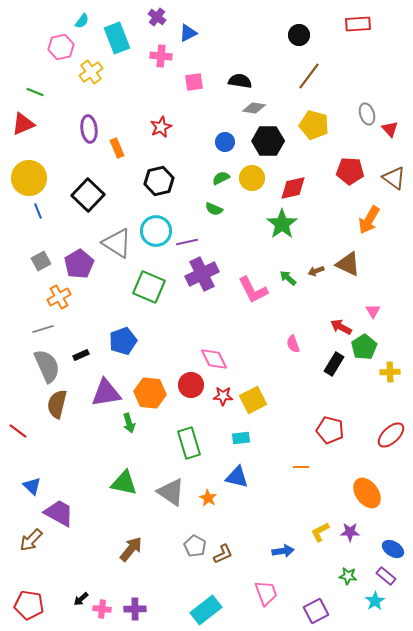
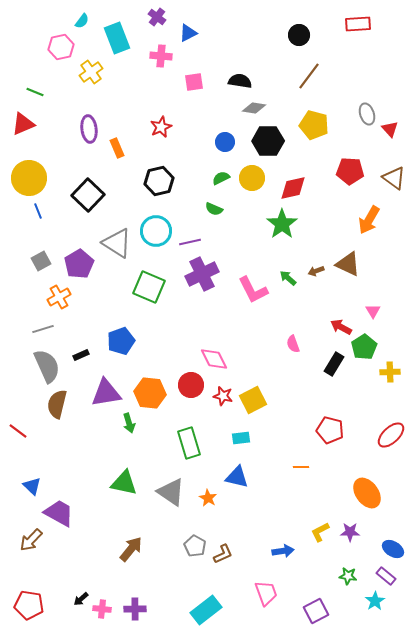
purple line at (187, 242): moved 3 px right
blue pentagon at (123, 341): moved 2 px left
red star at (223, 396): rotated 12 degrees clockwise
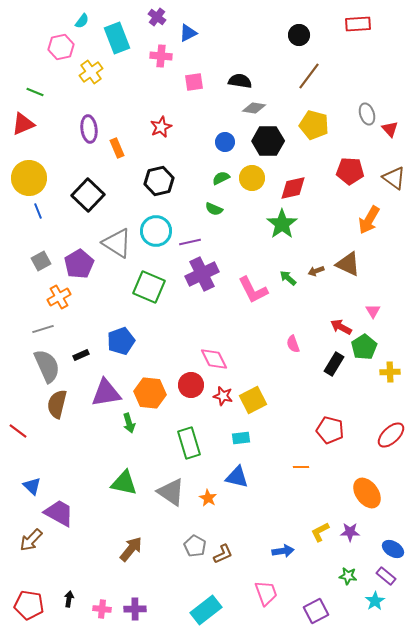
black arrow at (81, 599): moved 12 px left; rotated 140 degrees clockwise
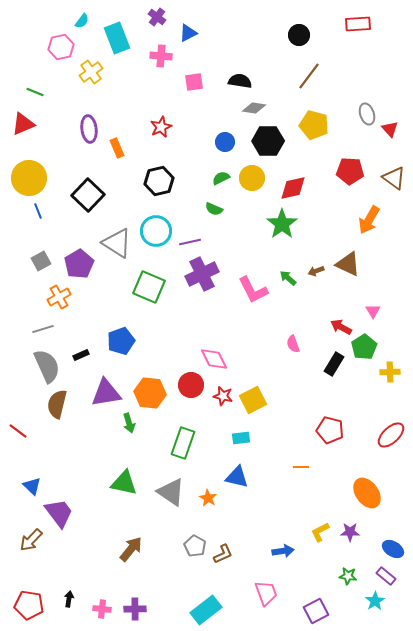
green rectangle at (189, 443): moved 6 px left; rotated 36 degrees clockwise
purple trapezoid at (59, 513): rotated 24 degrees clockwise
